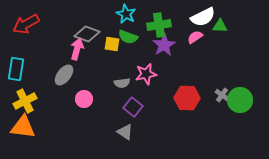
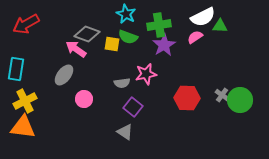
pink arrow: moved 1 px left; rotated 70 degrees counterclockwise
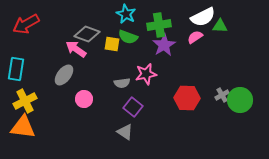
gray cross: rotated 24 degrees clockwise
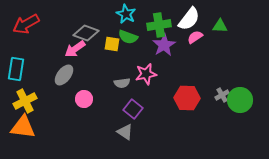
white semicircle: moved 14 px left, 2 px down; rotated 25 degrees counterclockwise
gray diamond: moved 1 px left, 1 px up
pink arrow: moved 1 px left; rotated 70 degrees counterclockwise
purple square: moved 2 px down
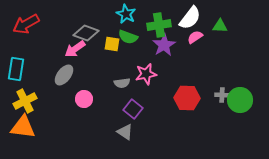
white semicircle: moved 1 px right, 1 px up
gray cross: rotated 32 degrees clockwise
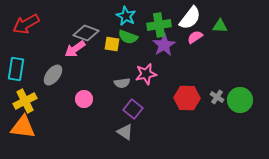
cyan star: moved 2 px down
gray ellipse: moved 11 px left
gray cross: moved 5 px left, 2 px down; rotated 32 degrees clockwise
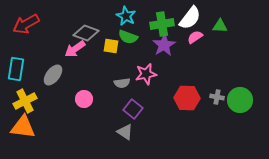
green cross: moved 3 px right, 1 px up
yellow square: moved 1 px left, 2 px down
gray cross: rotated 24 degrees counterclockwise
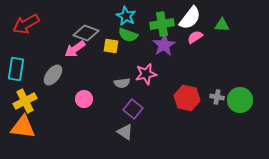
green triangle: moved 2 px right, 1 px up
green semicircle: moved 2 px up
red hexagon: rotated 10 degrees clockwise
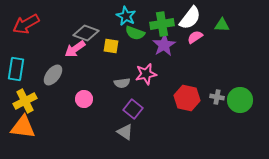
green semicircle: moved 7 px right, 2 px up
